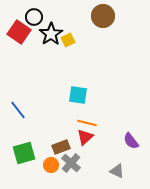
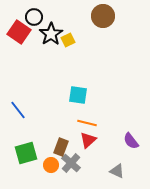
red triangle: moved 3 px right, 3 px down
brown rectangle: rotated 48 degrees counterclockwise
green square: moved 2 px right
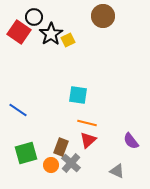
blue line: rotated 18 degrees counterclockwise
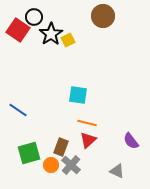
red square: moved 1 px left, 2 px up
green square: moved 3 px right
gray cross: moved 2 px down
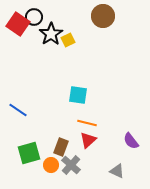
red square: moved 6 px up
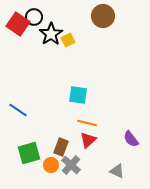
purple semicircle: moved 2 px up
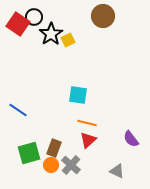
brown rectangle: moved 7 px left, 1 px down
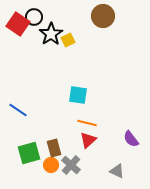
brown rectangle: rotated 36 degrees counterclockwise
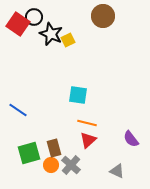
black star: rotated 15 degrees counterclockwise
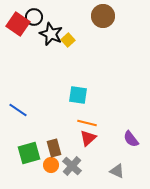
yellow square: rotated 16 degrees counterclockwise
red triangle: moved 2 px up
gray cross: moved 1 px right, 1 px down
